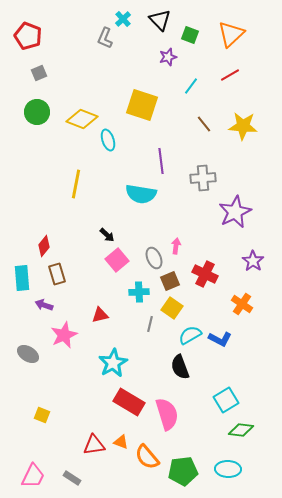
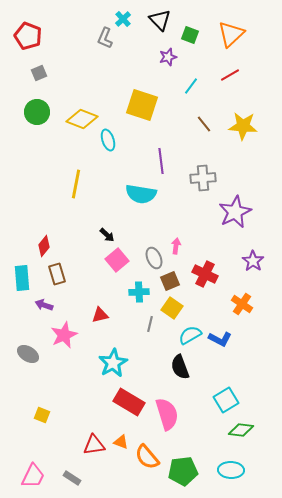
cyan ellipse at (228, 469): moved 3 px right, 1 px down
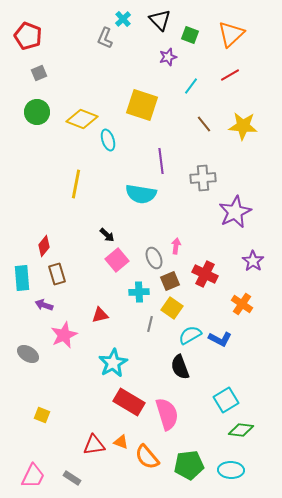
green pentagon at (183, 471): moved 6 px right, 6 px up
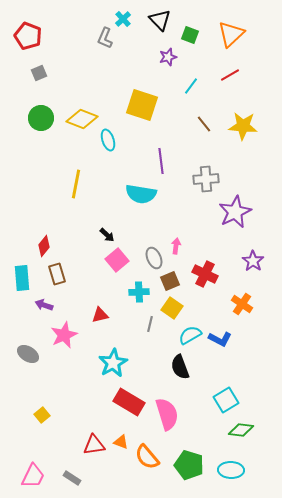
green circle at (37, 112): moved 4 px right, 6 px down
gray cross at (203, 178): moved 3 px right, 1 px down
yellow square at (42, 415): rotated 28 degrees clockwise
green pentagon at (189, 465): rotated 24 degrees clockwise
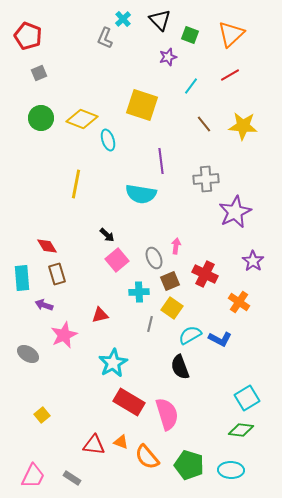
red diamond at (44, 246): moved 3 px right; rotated 70 degrees counterclockwise
orange cross at (242, 304): moved 3 px left, 2 px up
cyan square at (226, 400): moved 21 px right, 2 px up
red triangle at (94, 445): rotated 15 degrees clockwise
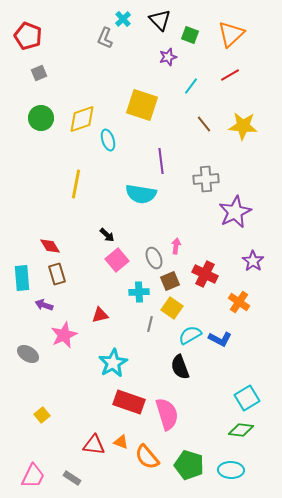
yellow diamond at (82, 119): rotated 40 degrees counterclockwise
red diamond at (47, 246): moved 3 px right
red rectangle at (129, 402): rotated 12 degrees counterclockwise
